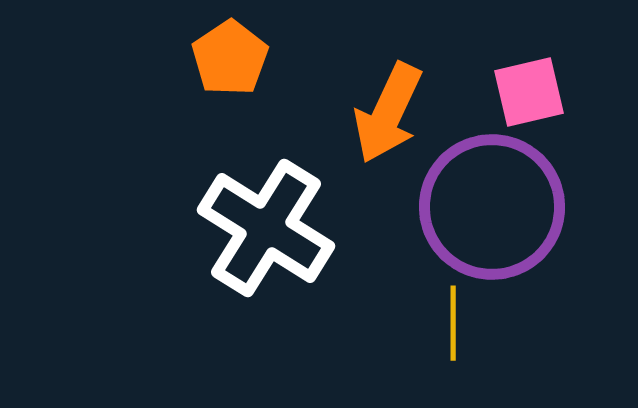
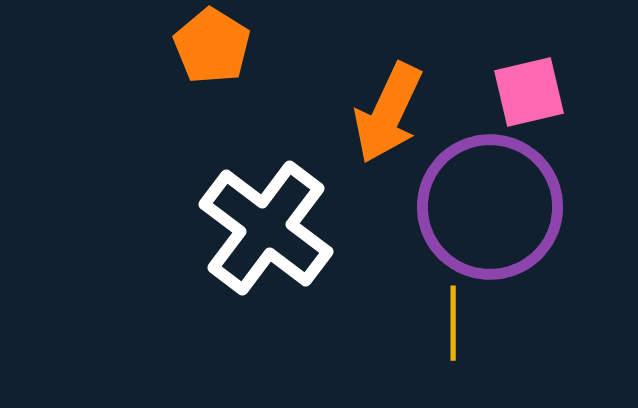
orange pentagon: moved 18 px left, 12 px up; rotated 6 degrees counterclockwise
purple circle: moved 2 px left
white cross: rotated 5 degrees clockwise
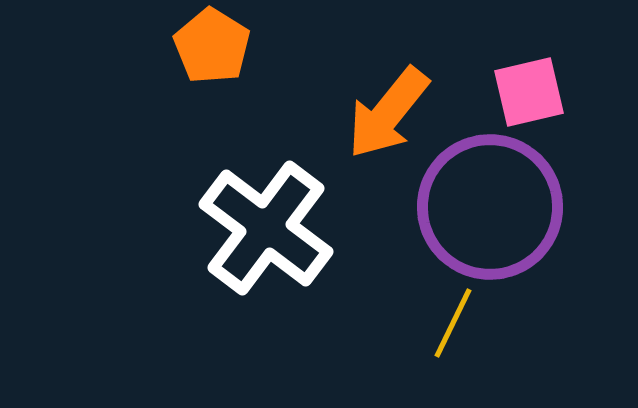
orange arrow: rotated 14 degrees clockwise
yellow line: rotated 26 degrees clockwise
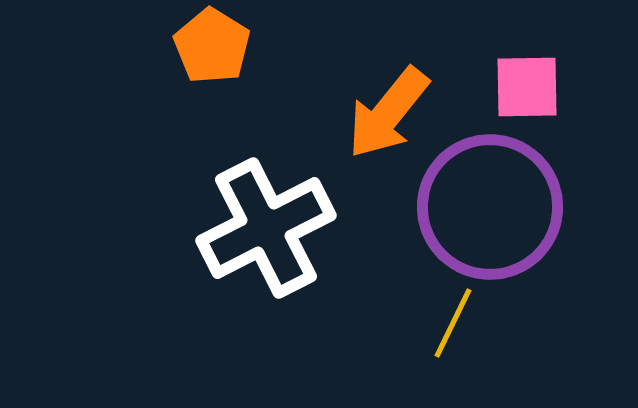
pink square: moved 2 px left, 5 px up; rotated 12 degrees clockwise
white cross: rotated 26 degrees clockwise
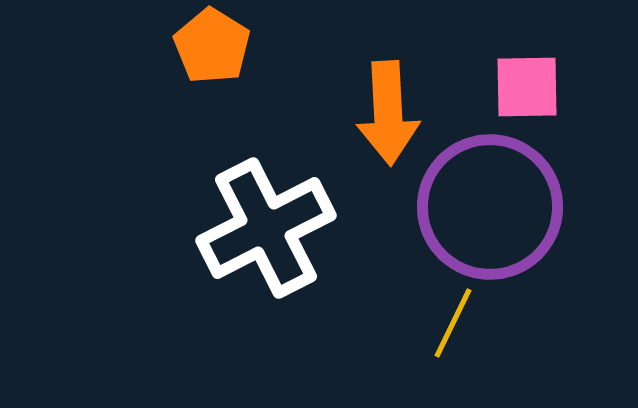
orange arrow: rotated 42 degrees counterclockwise
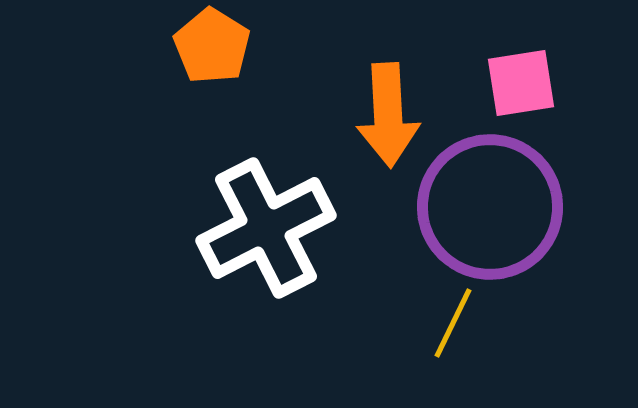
pink square: moved 6 px left, 4 px up; rotated 8 degrees counterclockwise
orange arrow: moved 2 px down
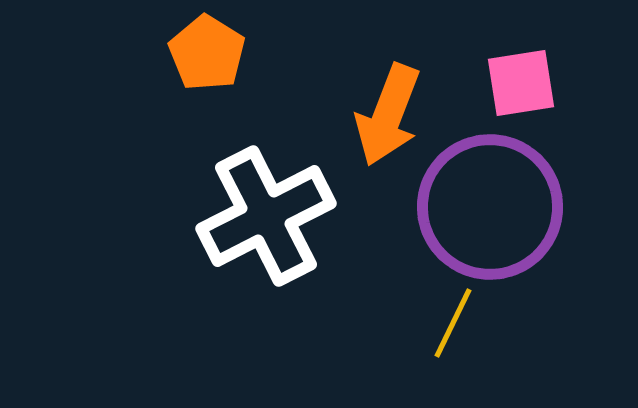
orange pentagon: moved 5 px left, 7 px down
orange arrow: rotated 24 degrees clockwise
white cross: moved 12 px up
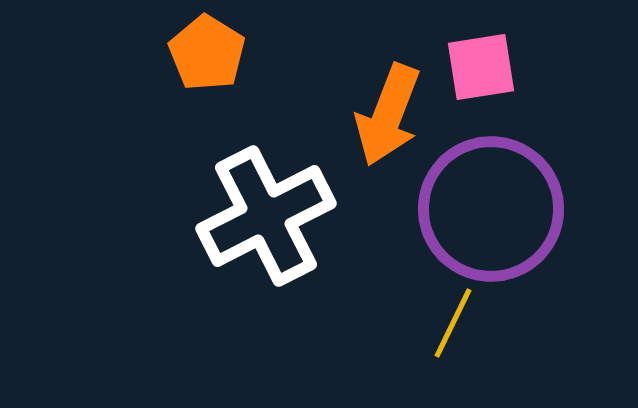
pink square: moved 40 px left, 16 px up
purple circle: moved 1 px right, 2 px down
